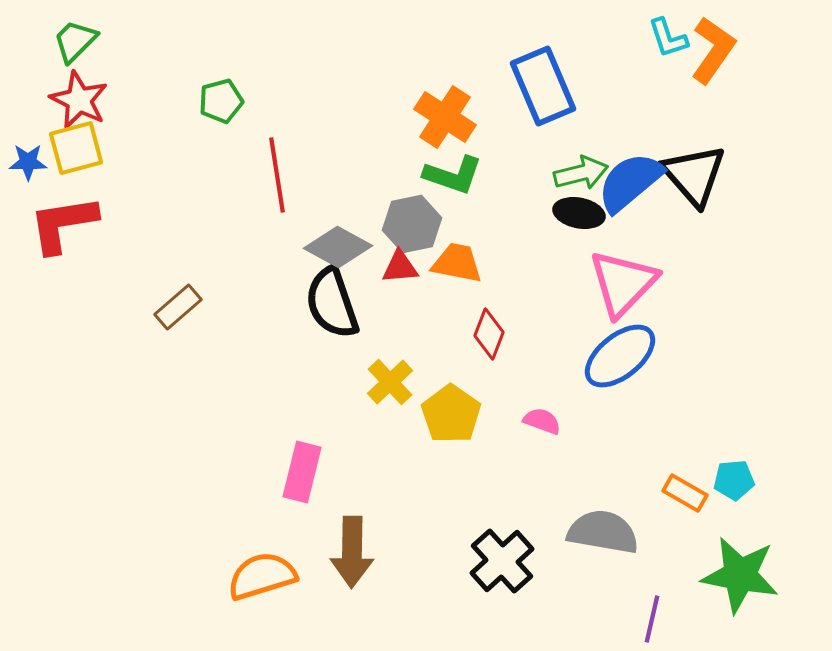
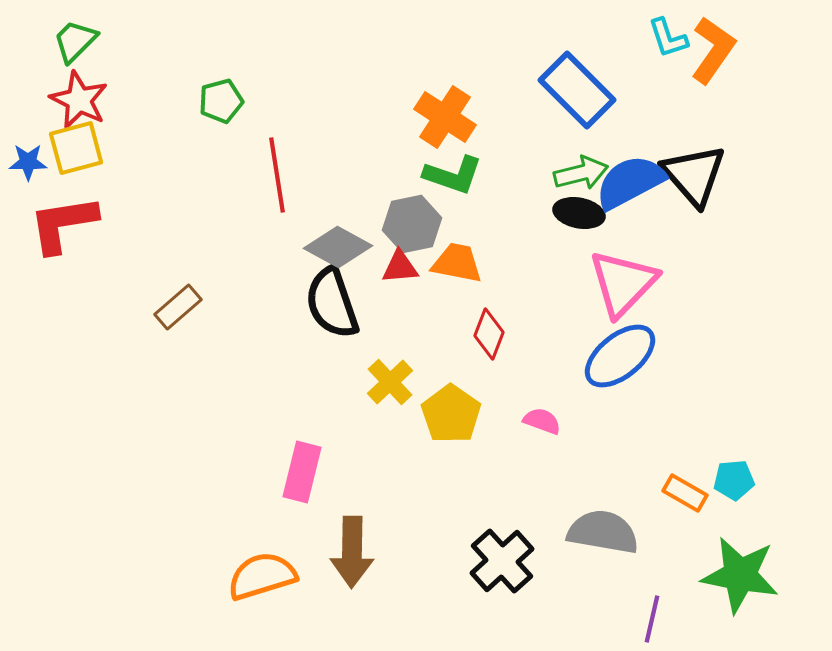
blue rectangle: moved 34 px right, 4 px down; rotated 22 degrees counterclockwise
blue semicircle: rotated 12 degrees clockwise
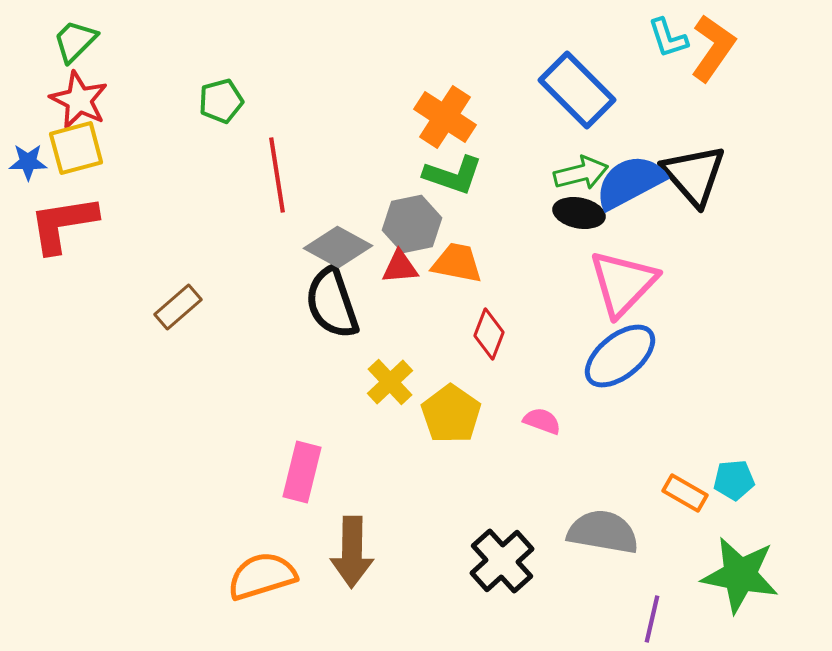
orange L-shape: moved 2 px up
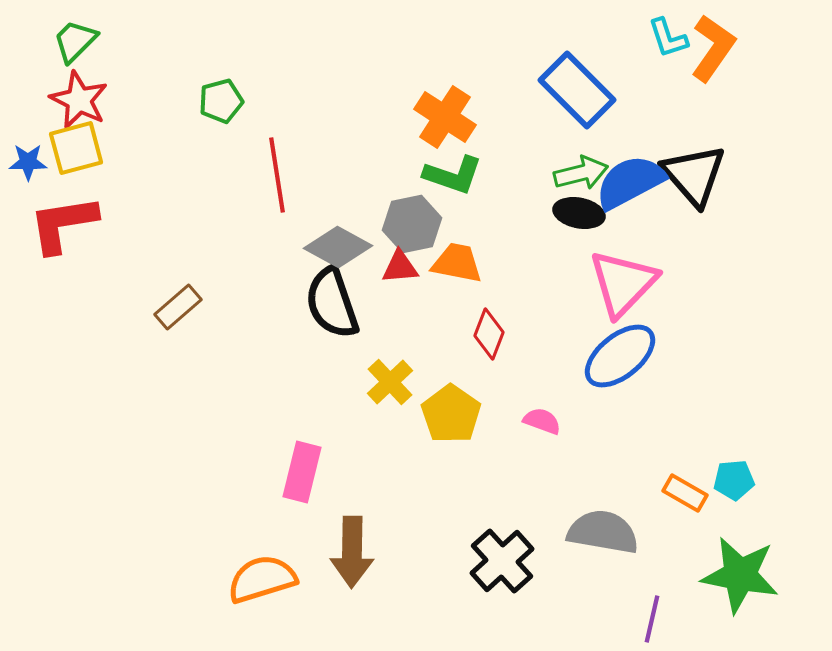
orange semicircle: moved 3 px down
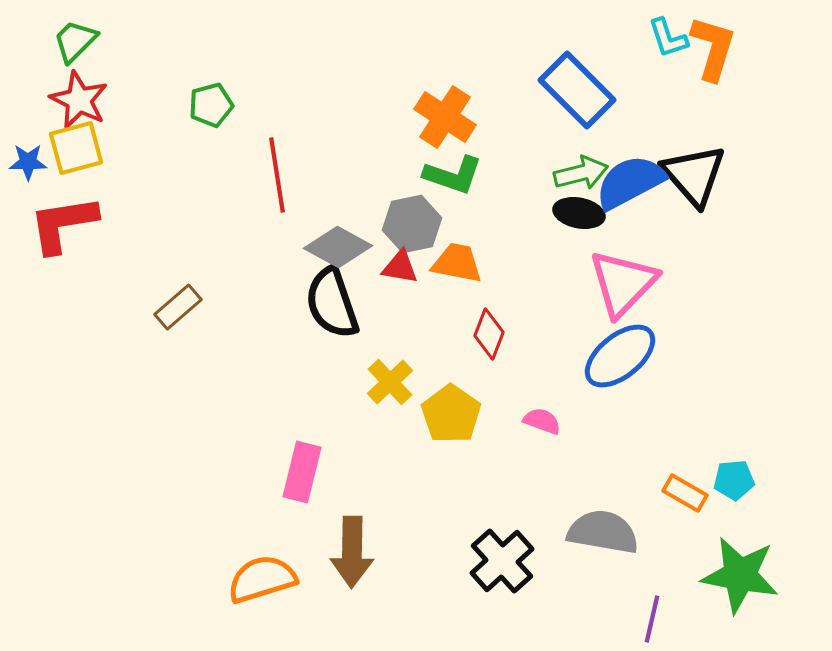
orange L-shape: rotated 18 degrees counterclockwise
green pentagon: moved 10 px left, 4 px down
red triangle: rotated 15 degrees clockwise
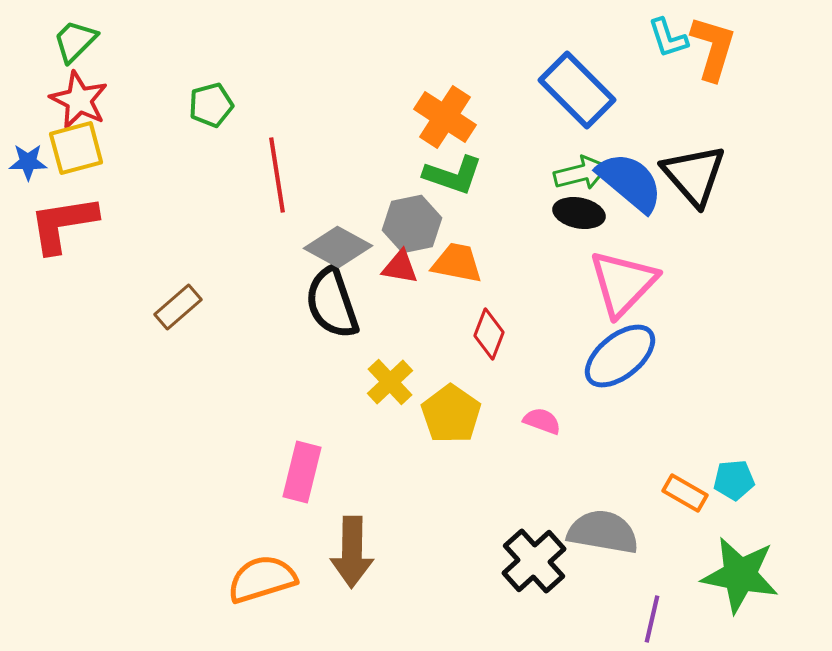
blue semicircle: rotated 68 degrees clockwise
black cross: moved 32 px right
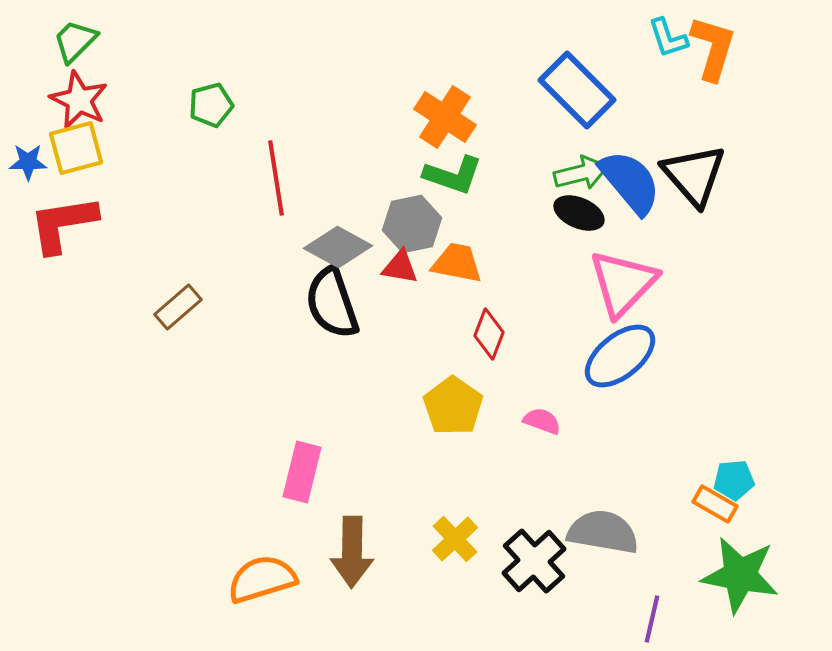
red line: moved 1 px left, 3 px down
blue semicircle: rotated 10 degrees clockwise
black ellipse: rotated 12 degrees clockwise
yellow cross: moved 65 px right, 157 px down
yellow pentagon: moved 2 px right, 8 px up
orange rectangle: moved 30 px right, 11 px down
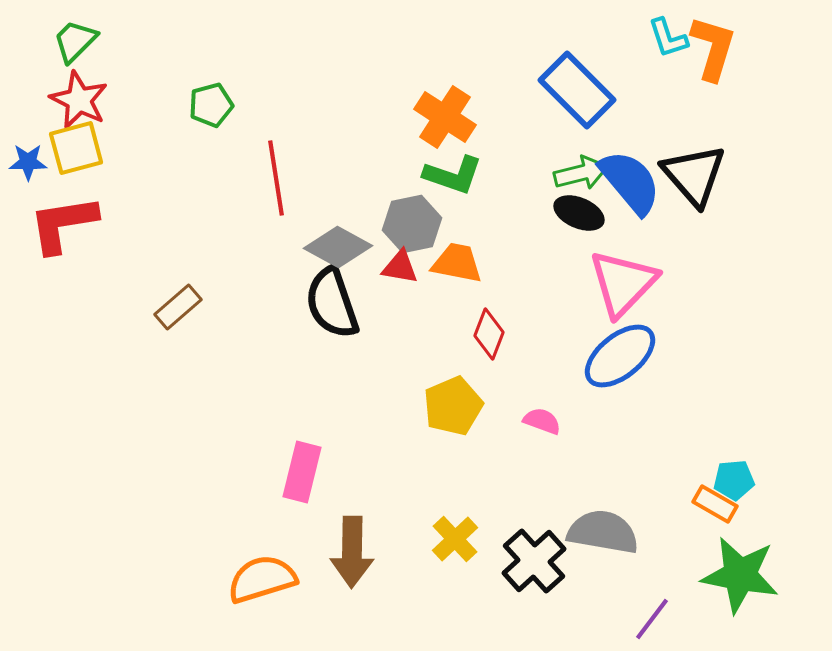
yellow pentagon: rotated 14 degrees clockwise
purple line: rotated 24 degrees clockwise
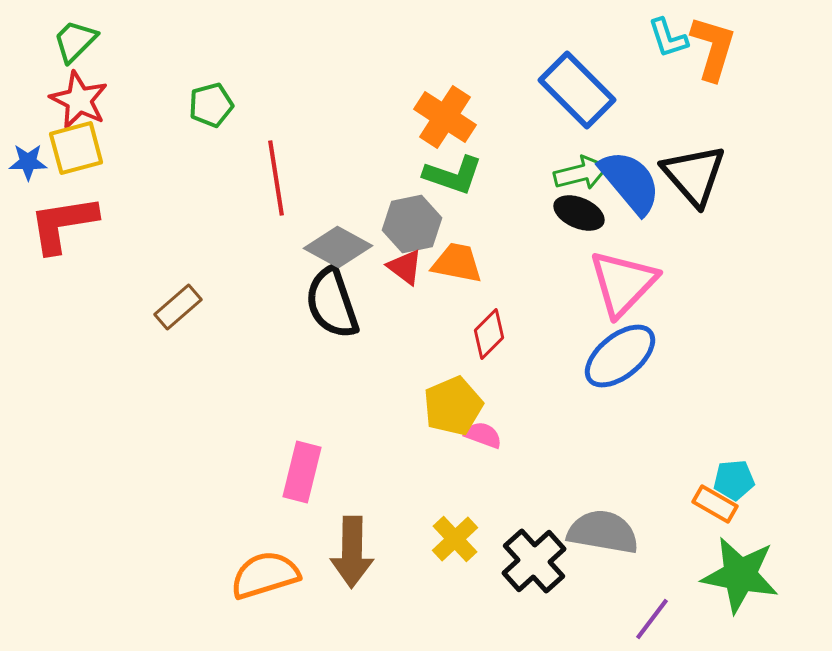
red triangle: moved 5 px right; rotated 27 degrees clockwise
red diamond: rotated 24 degrees clockwise
pink semicircle: moved 59 px left, 14 px down
orange semicircle: moved 3 px right, 4 px up
